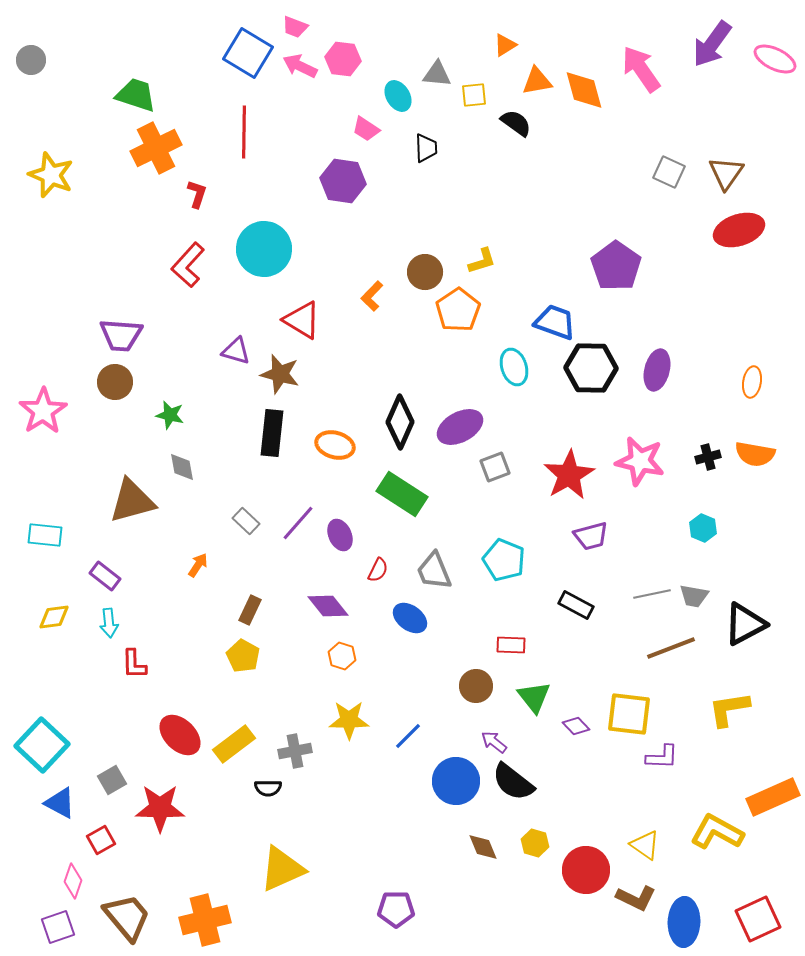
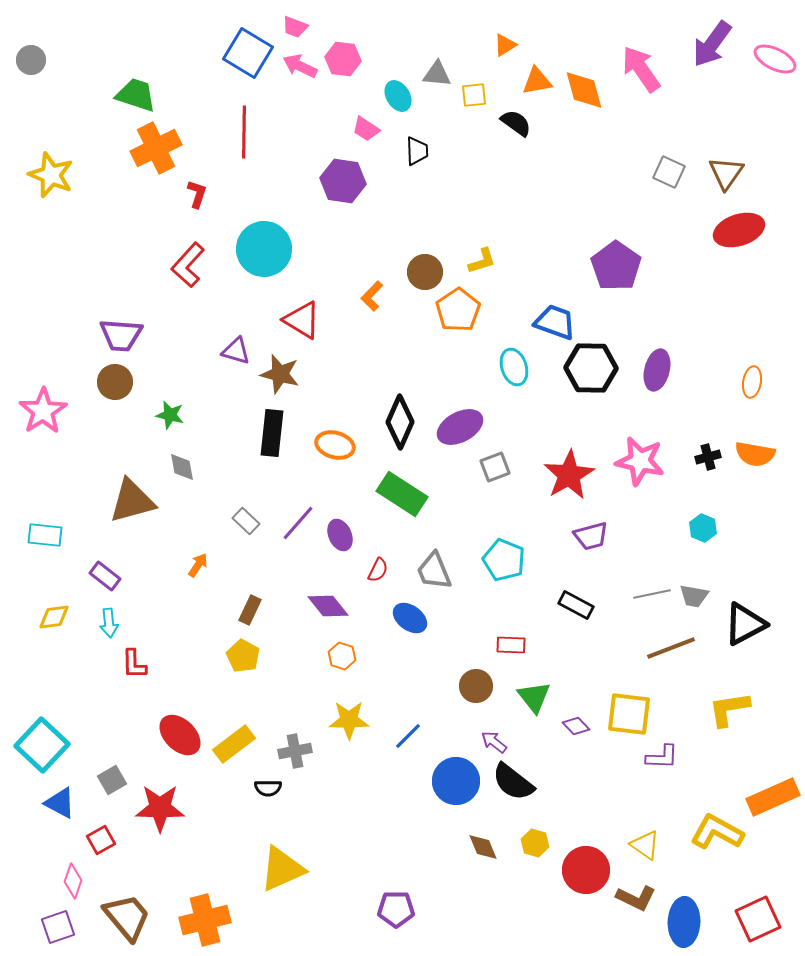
black trapezoid at (426, 148): moved 9 px left, 3 px down
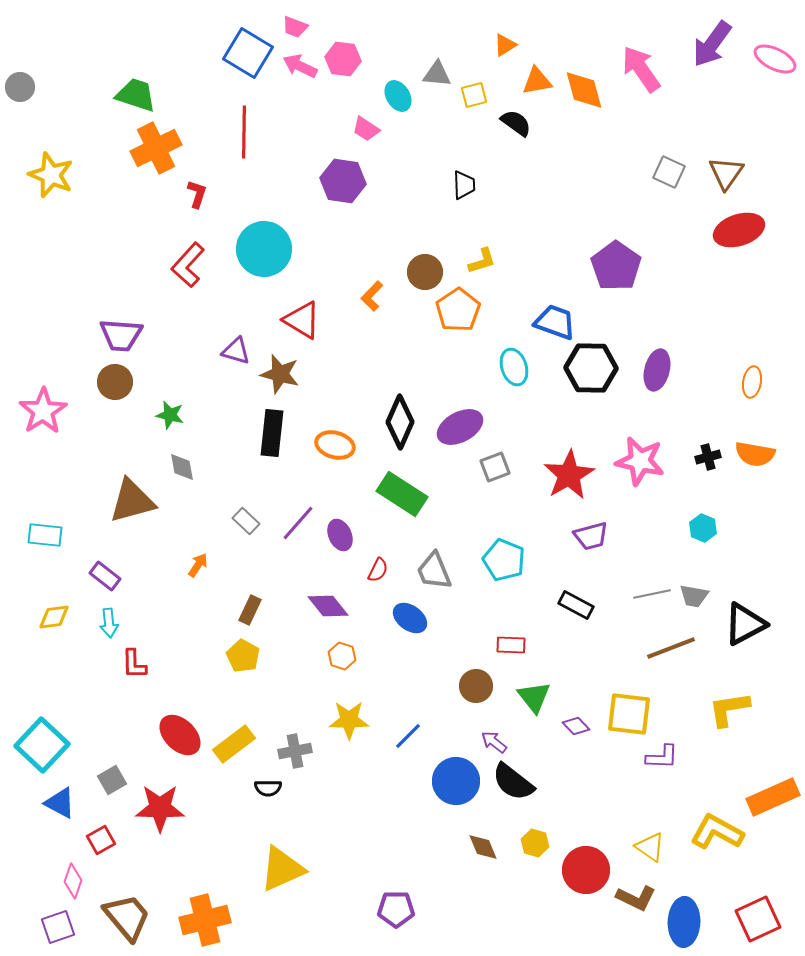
gray circle at (31, 60): moved 11 px left, 27 px down
yellow square at (474, 95): rotated 8 degrees counterclockwise
black trapezoid at (417, 151): moved 47 px right, 34 px down
yellow triangle at (645, 845): moved 5 px right, 2 px down
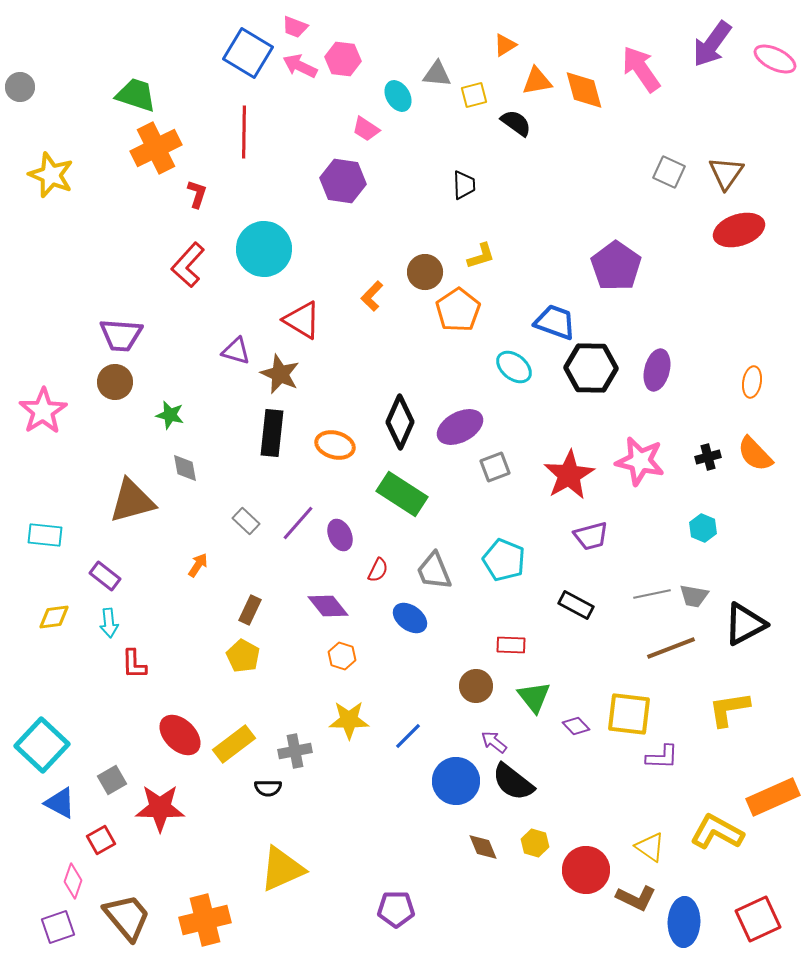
yellow L-shape at (482, 261): moved 1 px left, 5 px up
cyan ellipse at (514, 367): rotated 33 degrees counterclockwise
brown star at (280, 374): rotated 9 degrees clockwise
orange semicircle at (755, 454): rotated 36 degrees clockwise
gray diamond at (182, 467): moved 3 px right, 1 px down
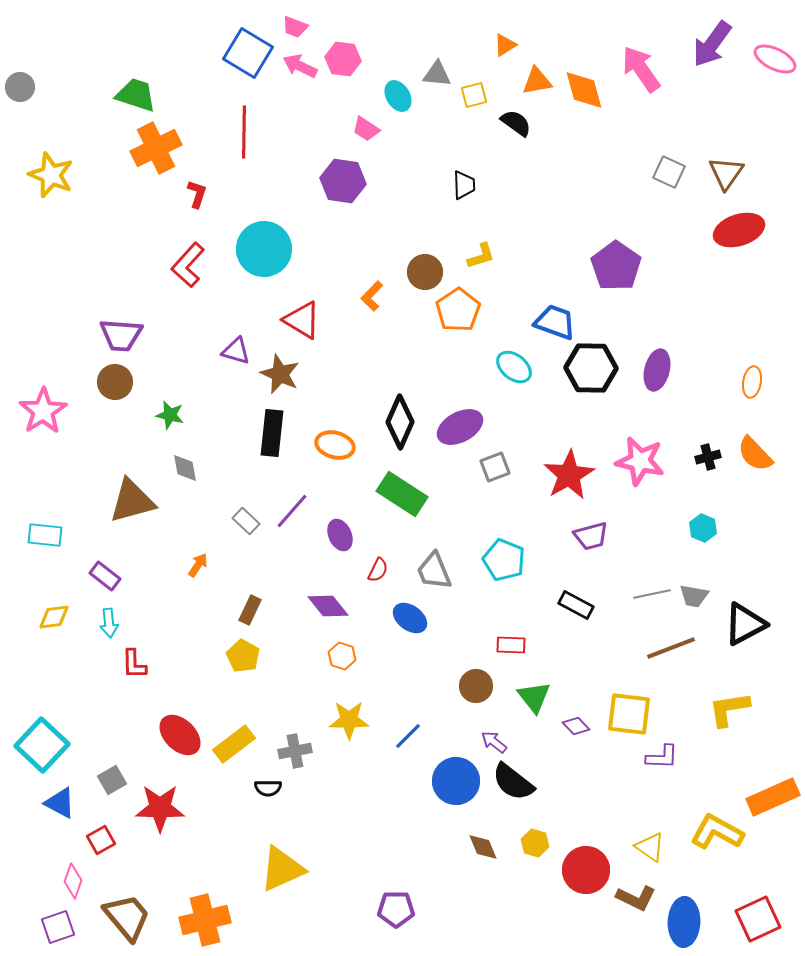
purple line at (298, 523): moved 6 px left, 12 px up
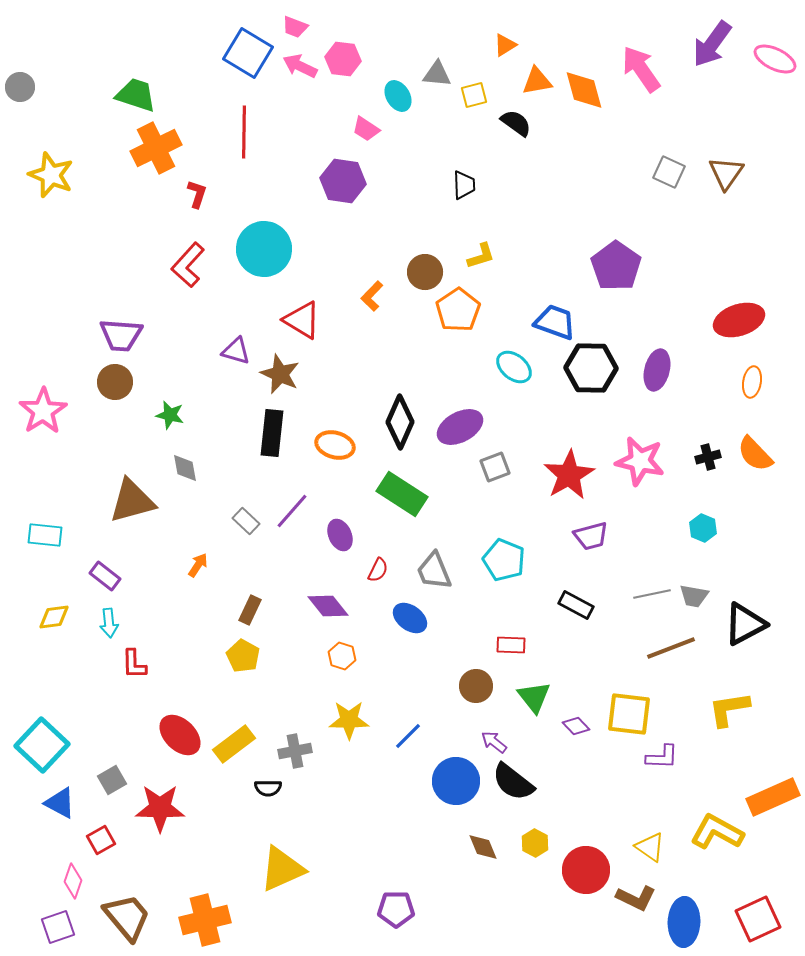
red ellipse at (739, 230): moved 90 px down
yellow hexagon at (535, 843): rotated 12 degrees clockwise
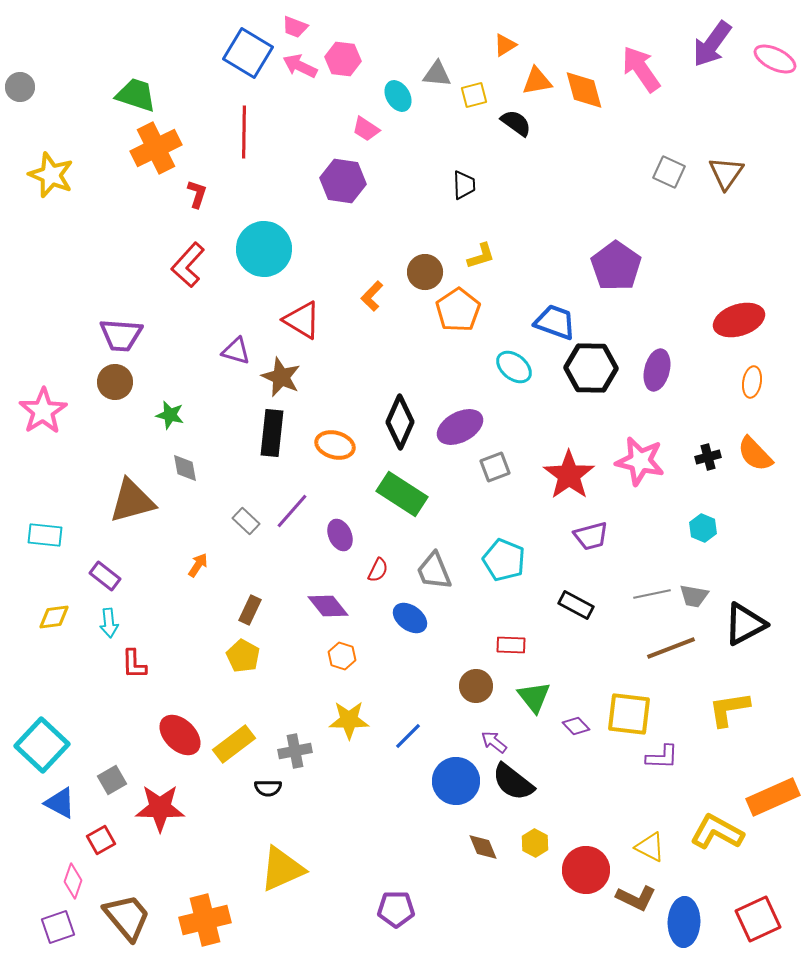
brown star at (280, 374): moved 1 px right, 3 px down
red star at (569, 475): rotated 6 degrees counterclockwise
yellow triangle at (650, 847): rotated 8 degrees counterclockwise
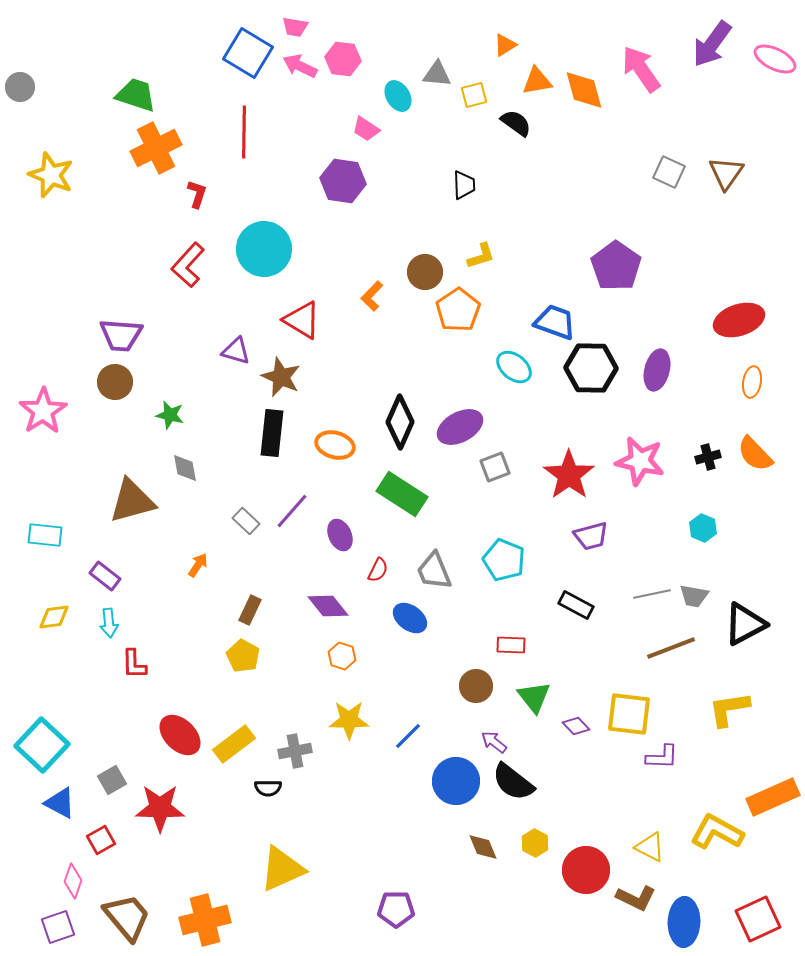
pink trapezoid at (295, 27): rotated 12 degrees counterclockwise
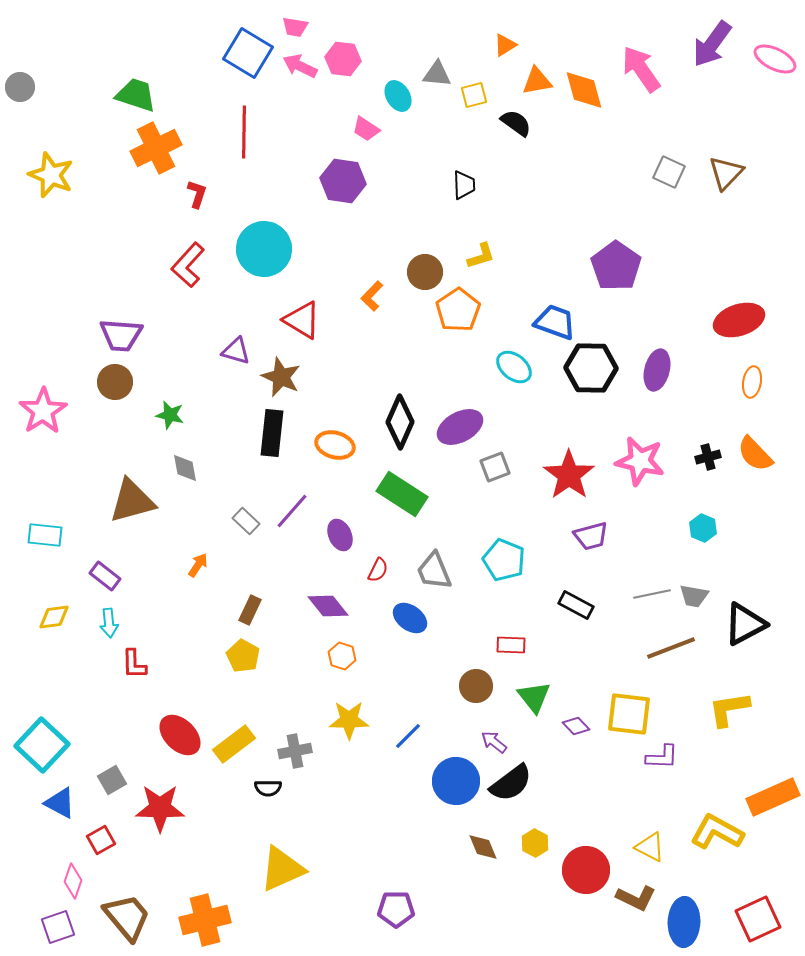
brown triangle at (726, 173): rotated 9 degrees clockwise
black semicircle at (513, 782): moved 2 px left, 1 px down; rotated 75 degrees counterclockwise
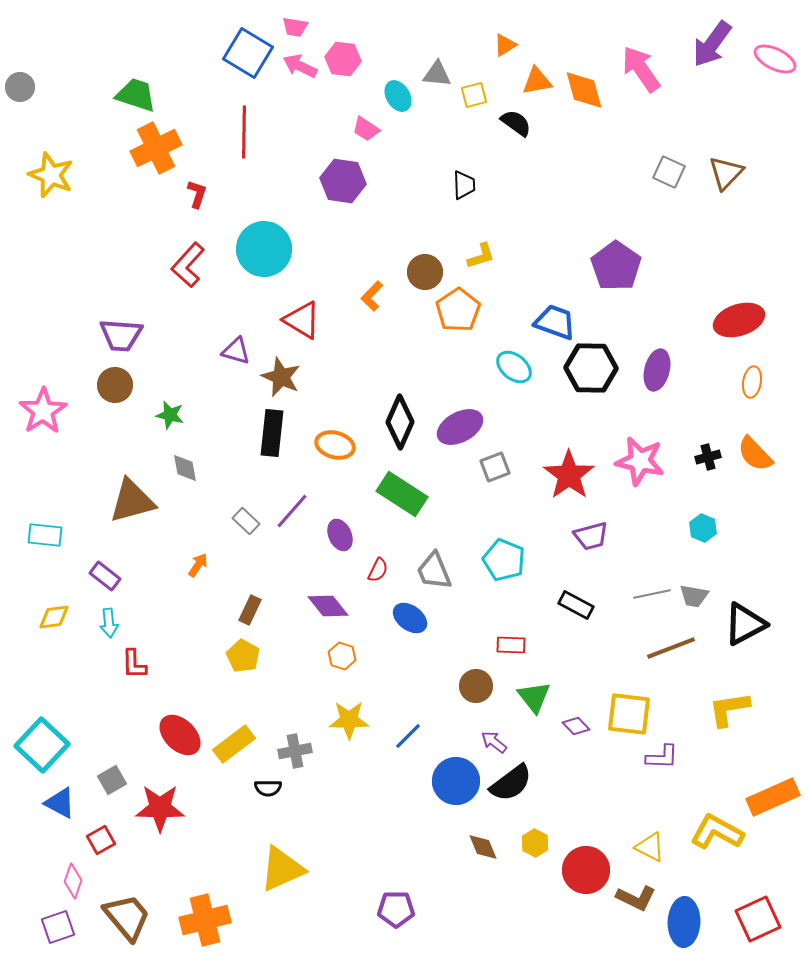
brown circle at (115, 382): moved 3 px down
